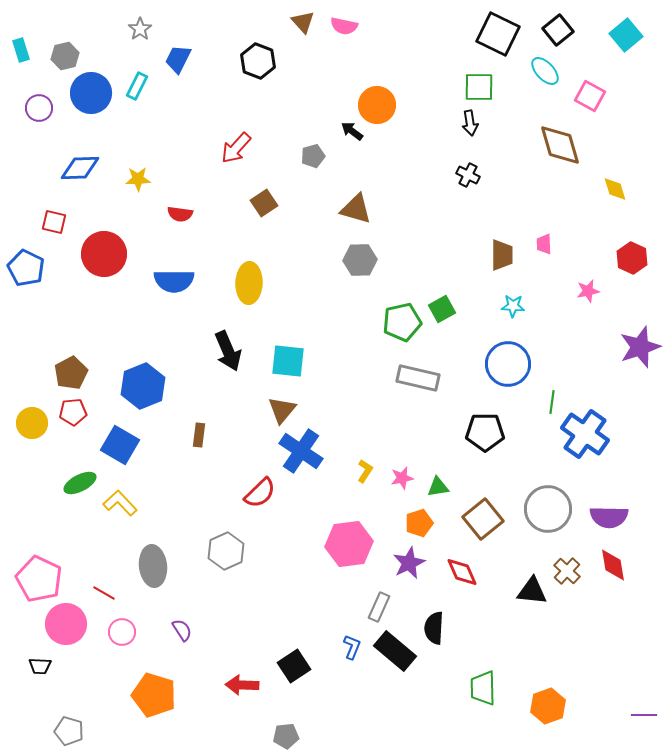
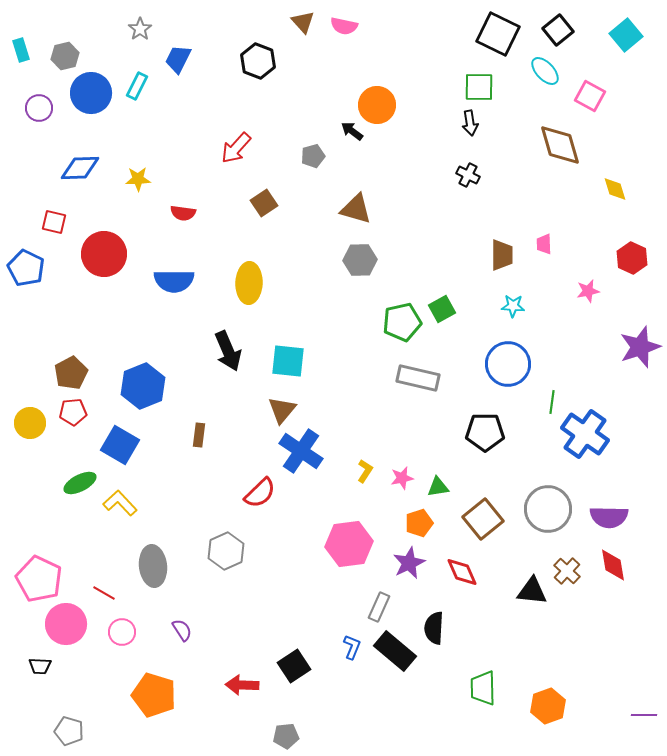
red semicircle at (180, 214): moved 3 px right, 1 px up
yellow circle at (32, 423): moved 2 px left
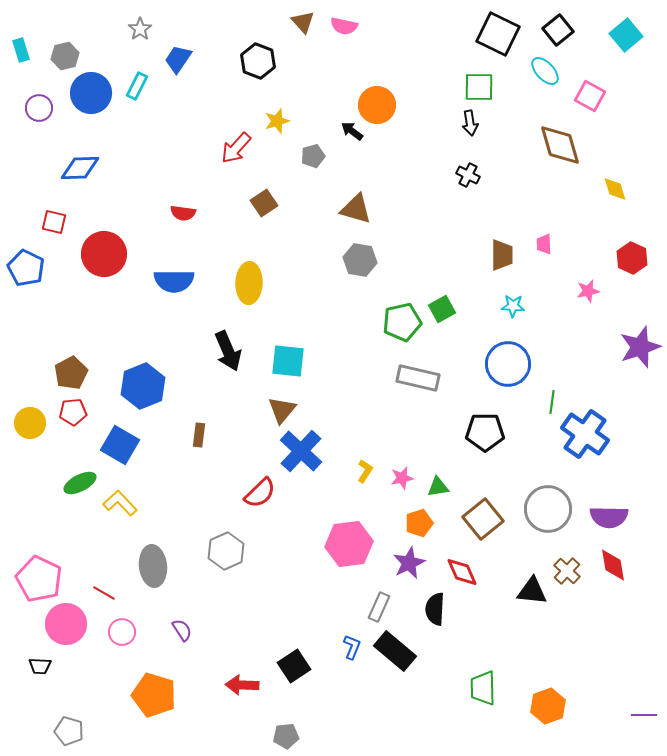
blue trapezoid at (178, 59): rotated 8 degrees clockwise
yellow star at (138, 179): moved 139 px right, 58 px up; rotated 15 degrees counterclockwise
gray hexagon at (360, 260): rotated 12 degrees clockwise
blue cross at (301, 451): rotated 9 degrees clockwise
black semicircle at (434, 628): moved 1 px right, 19 px up
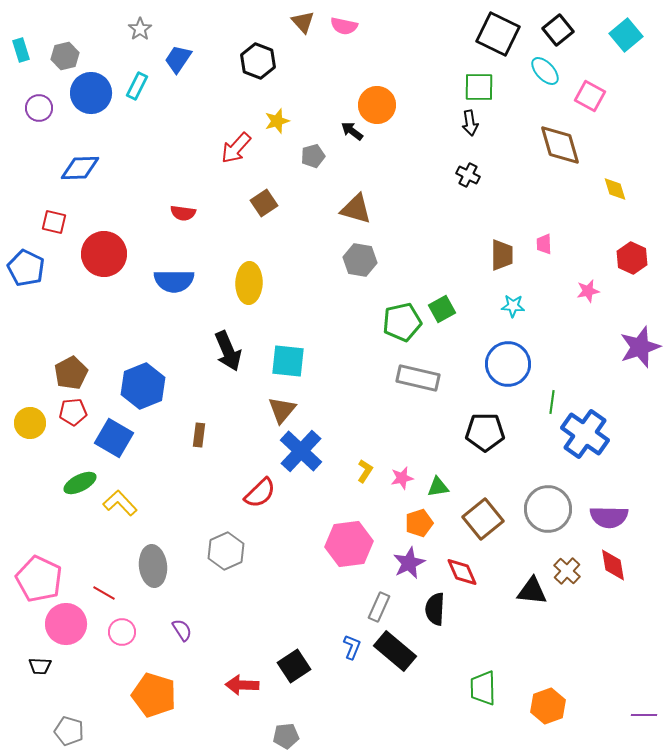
blue square at (120, 445): moved 6 px left, 7 px up
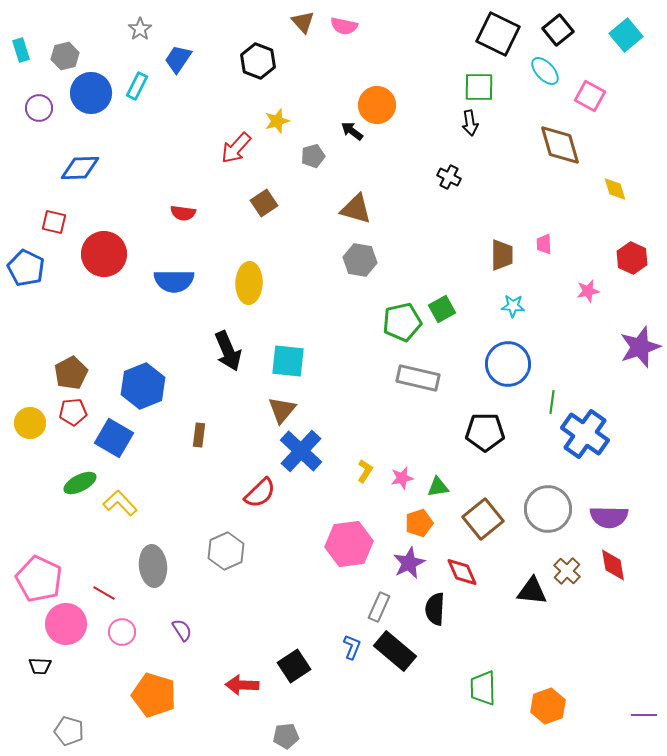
black cross at (468, 175): moved 19 px left, 2 px down
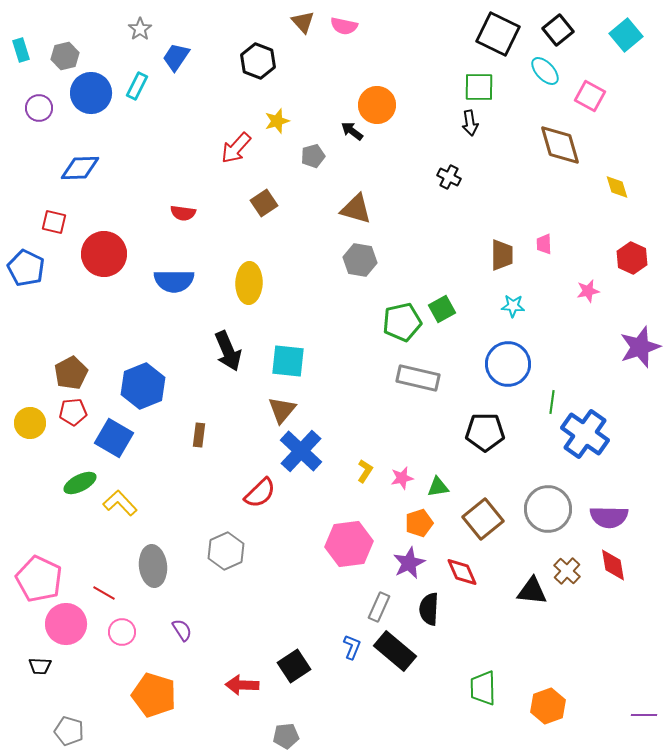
blue trapezoid at (178, 59): moved 2 px left, 2 px up
yellow diamond at (615, 189): moved 2 px right, 2 px up
black semicircle at (435, 609): moved 6 px left
